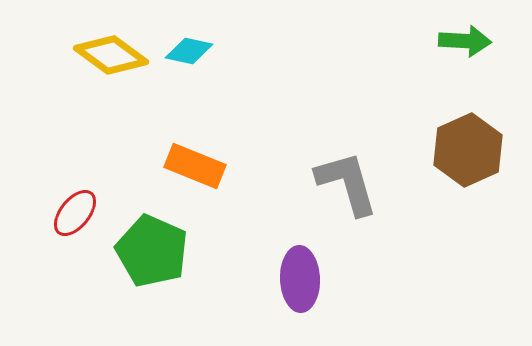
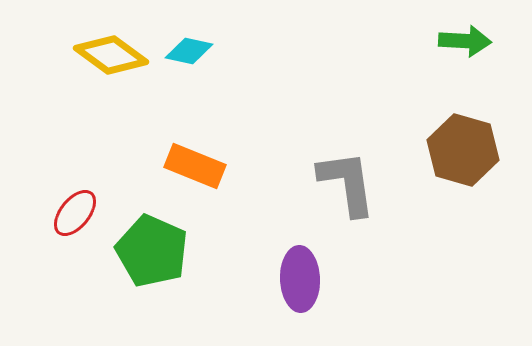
brown hexagon: moved 5 px left; rotated 20 degrees counterclockwise
gray L-shape: rotated 8 degrees clockwise
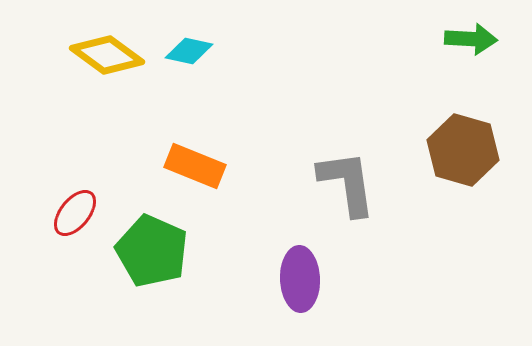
green arrow: moved 6 px right, 2 px up
yellow diamond: moved 4 px left
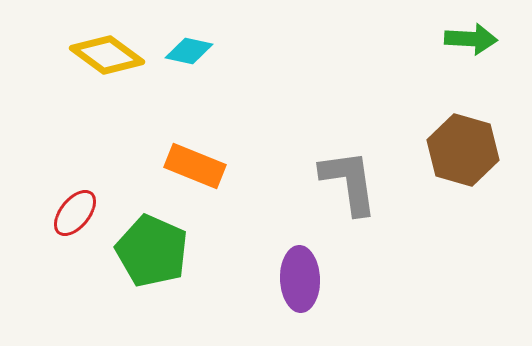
gray L-shape: moved 2 px right, 1 px up
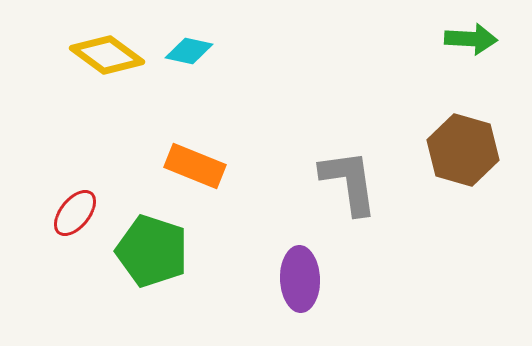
green pentagon: rotated 6 degrees counterclockwise
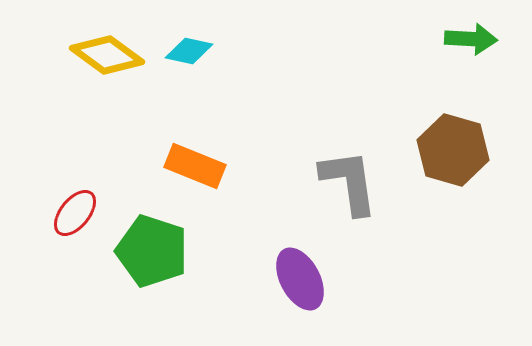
brown hexagon: moved 10 px left
purple ellipse: rotated 26 degrees counterclockwise
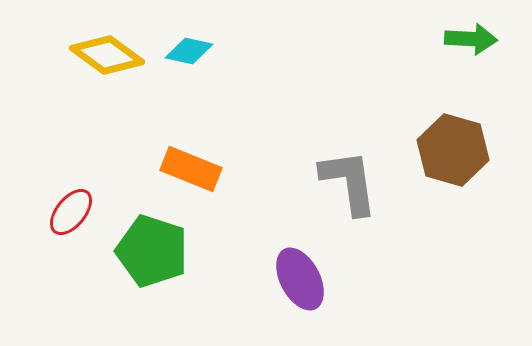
orange rectangle: moved 4 px left, 3 px down
red ellipse: moved 4 px left, 1 px up
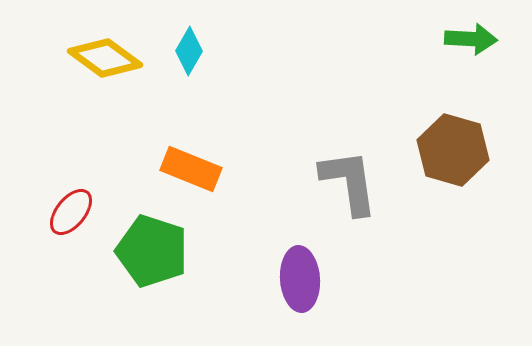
cyan diamond: rotated 72 degrees counterclockwise
yellow diamond: moved 2 px left, 3 px down
purple ellipse: rotated 24 degrees clockwise
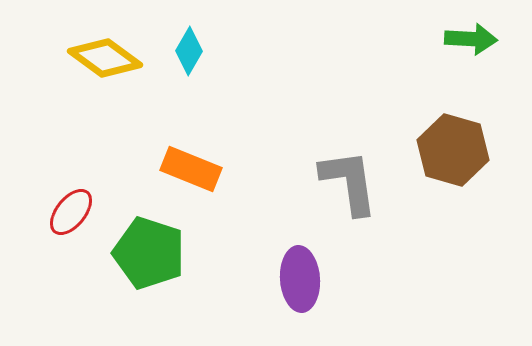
green pentagon: moved 3 px left, 2 px down
